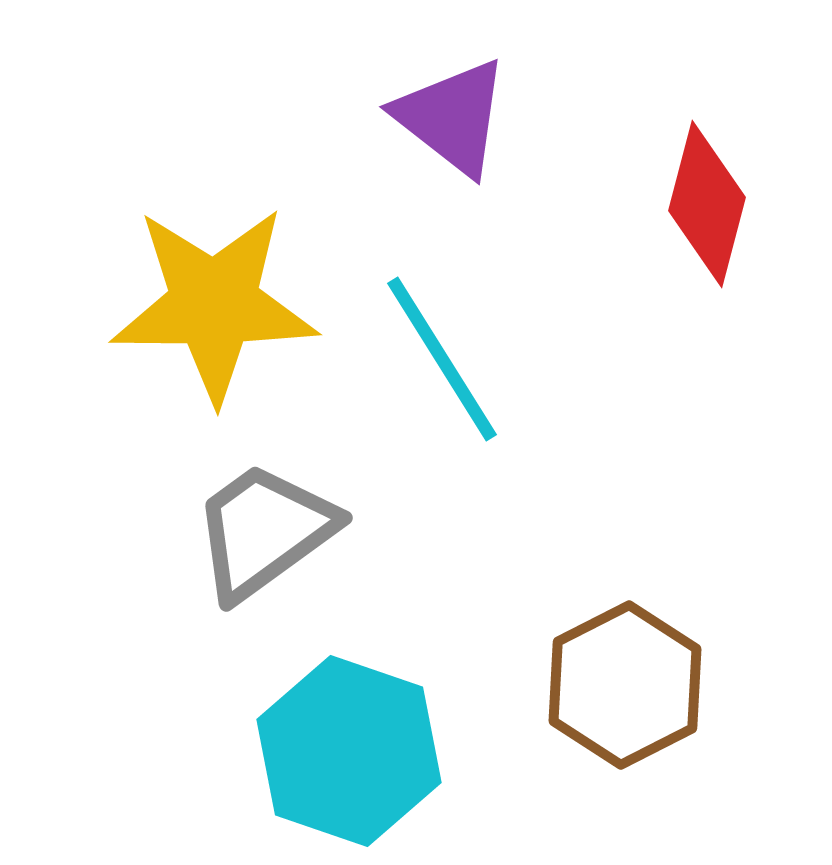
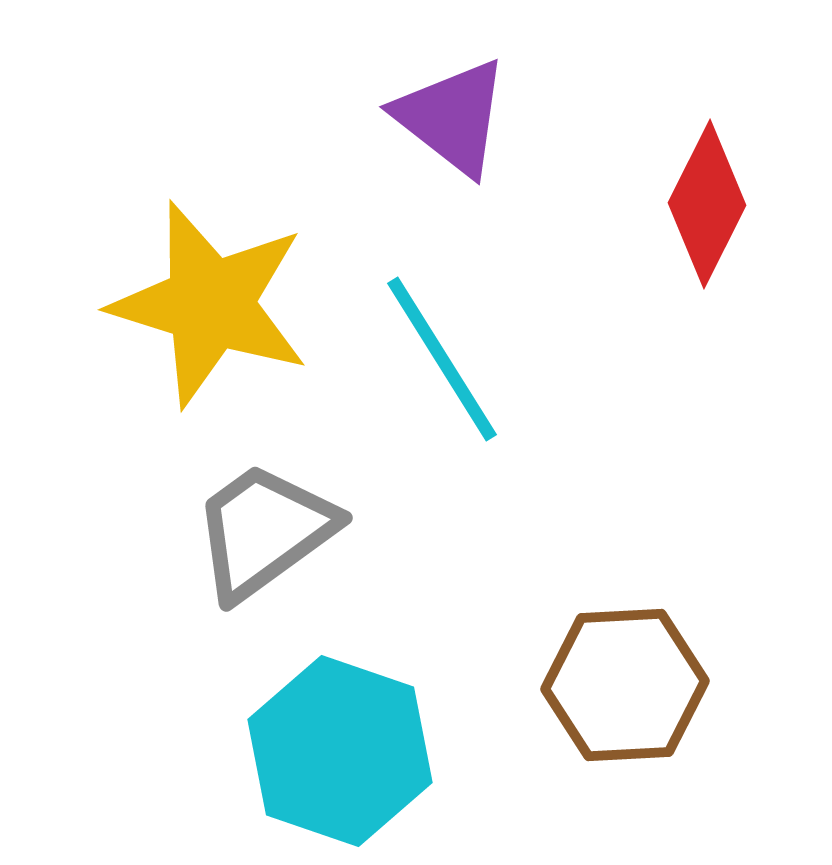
red diamond: rotated 12 degrees clockwise
yellow star: moved 4 px left; rotated 17 degrees clockwise
brown hexagon: rotated 24 degrees clockwise
cyan hexagon: moved 9 px left
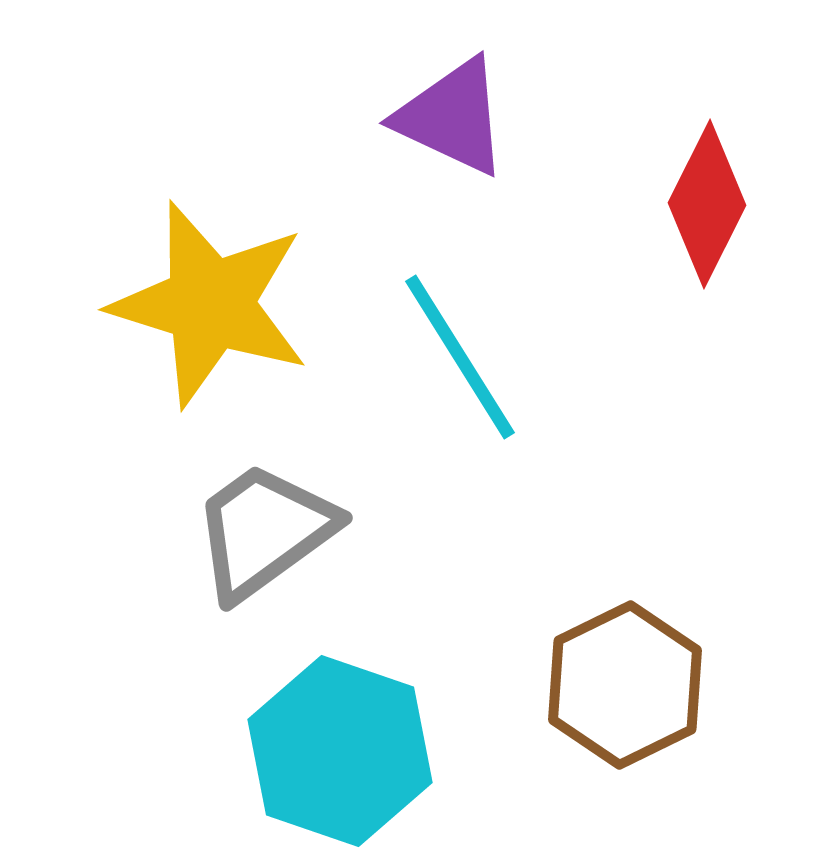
purple triangle: rotated 13 degrees counterclockwise
cyan line: moved 18 px right, 2 px up
brown hexagon: rotated 23 degrees counterclockwise
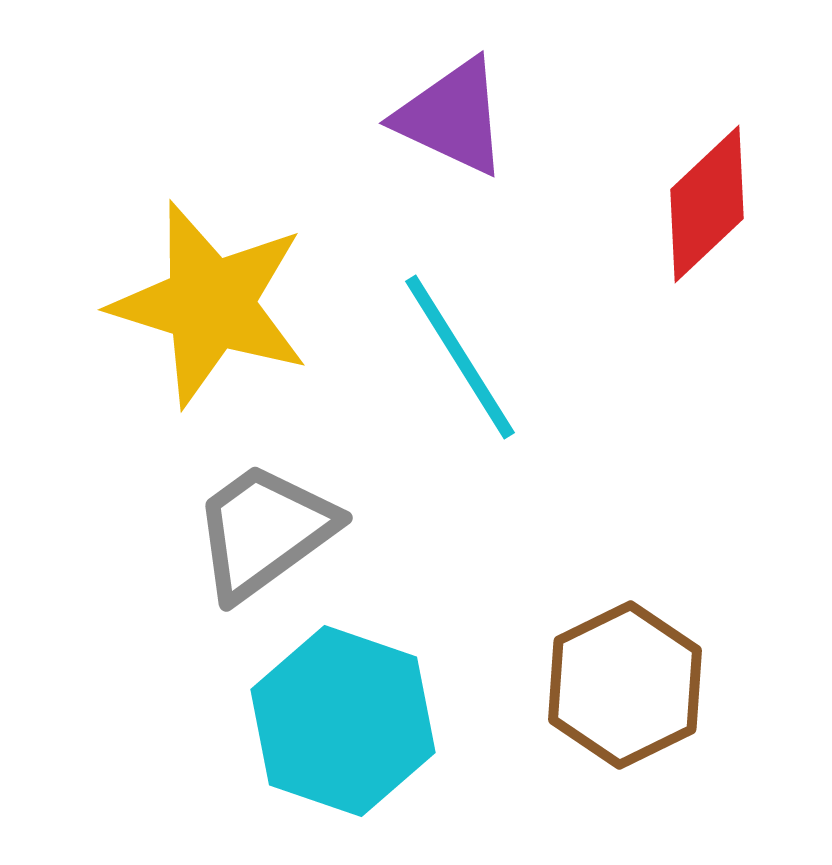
red diamond: rotated 20 degrees clockwise
cyan hexagon: moved 3 px right, 30 px up
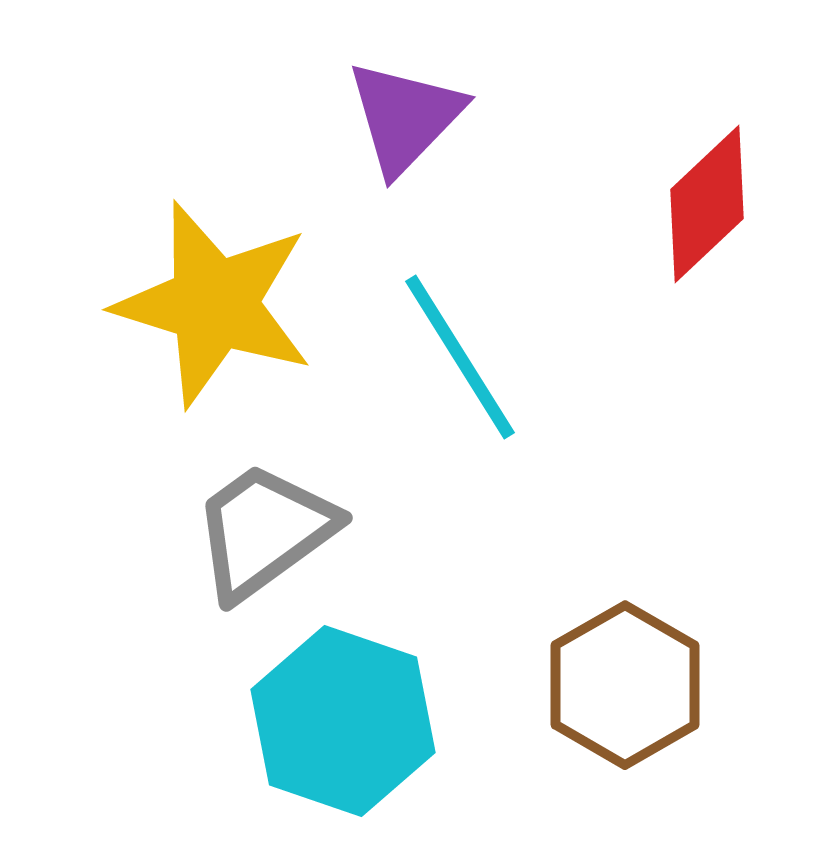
purple triangle: moved 47 px left; rotated 49 degrees clockwise
yellow star: moved 4 px right
brown hexagon: rotated 4 degrees counterclockwise
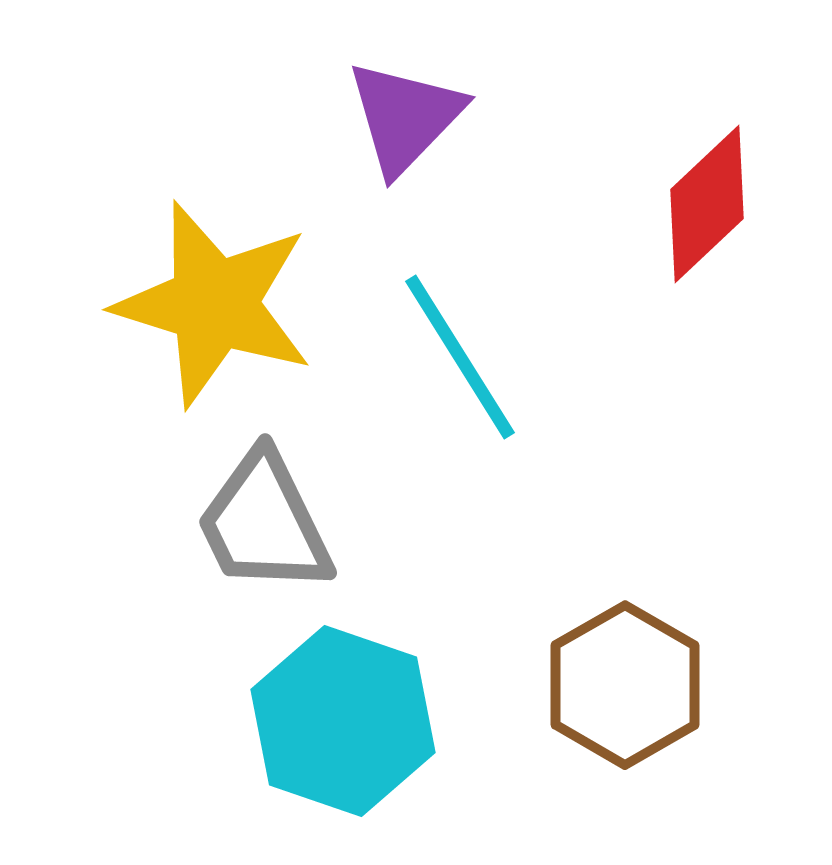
gray trapezoid: moved 8 px up; rotated 80 degrees counterclockwise
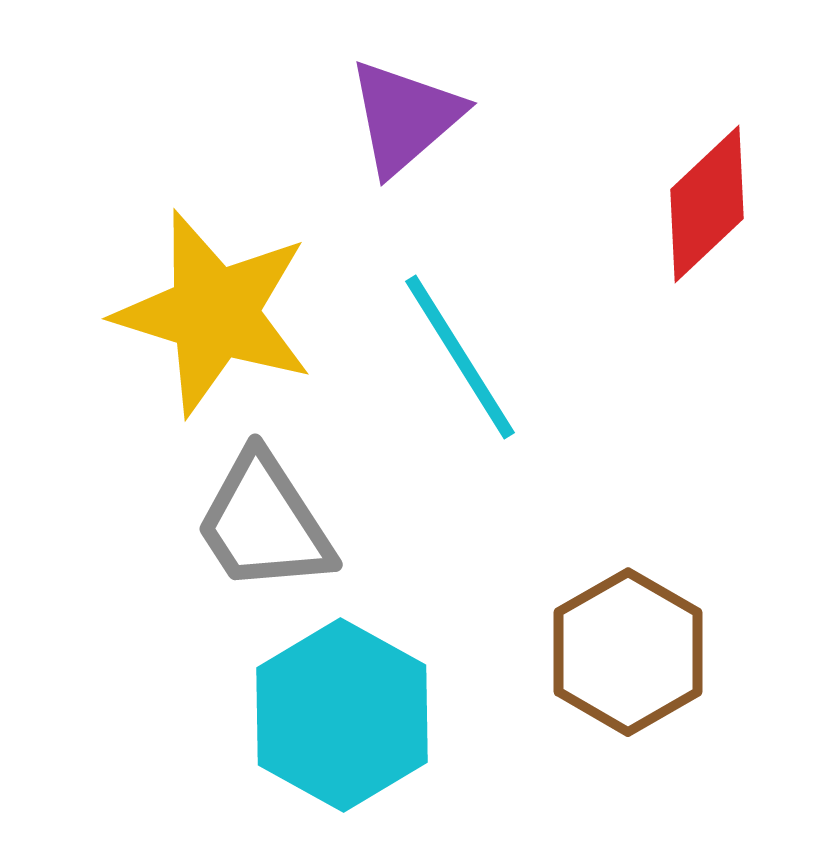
purple triangle: rotated 5 degrees clockwise
yellow star: moved 9 px down
gray trapezoid: rotated 7 degrees counterclockwise
brown hexagon: moved 3 px right, 33 px up
cyan hexagon: moved 1 px left, 6 px up; rotated 10 degrees clockwise
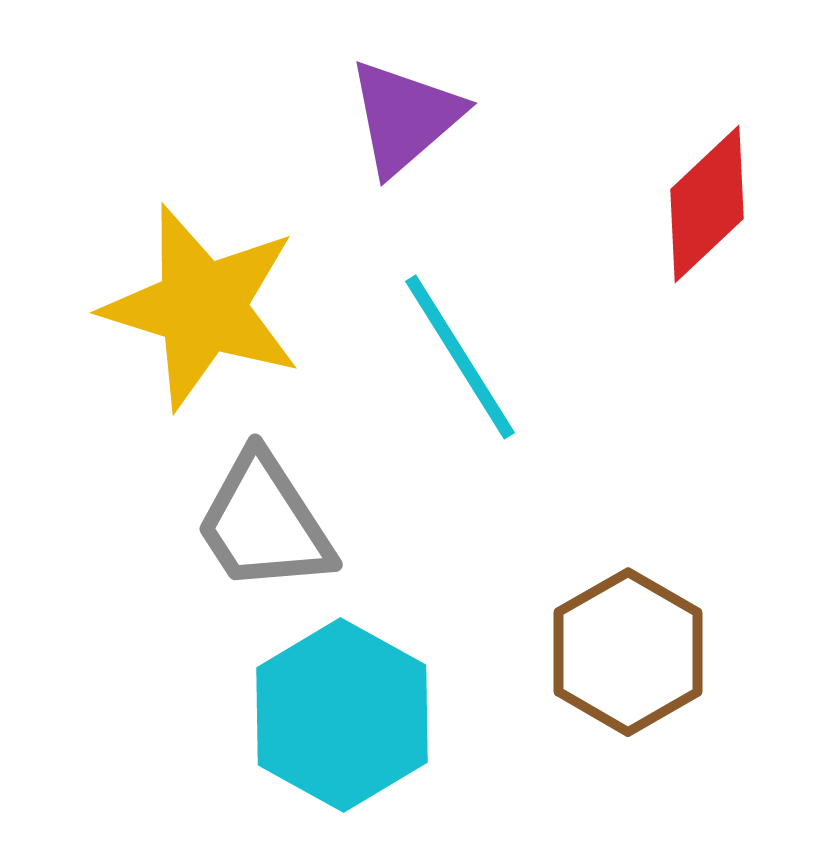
yellow star: moved 12 px left, 6 px up
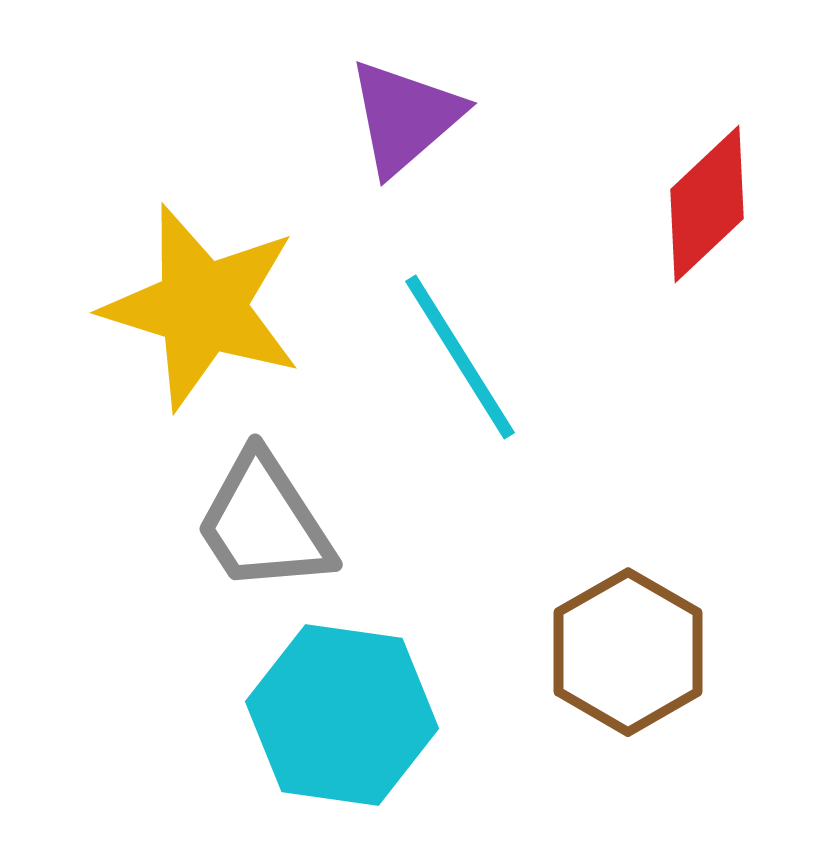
cyan hexagon: rotated 21 degrees counterclockwise
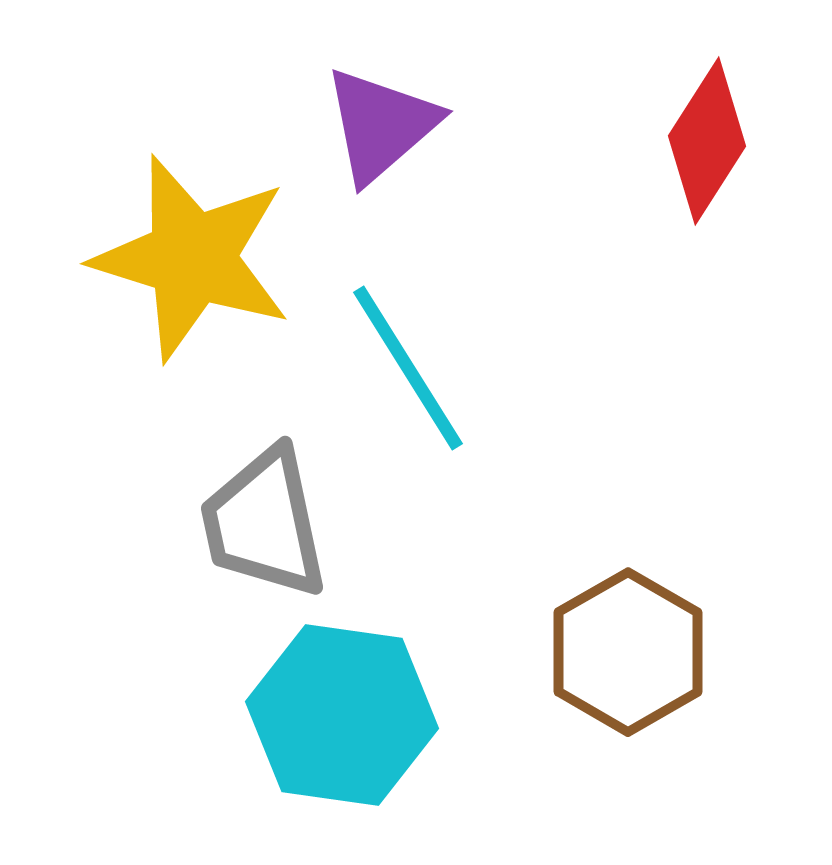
purple triangle: moved 24 px left, 8 px down
red diamond: moved 63 px up; rotated 14 degrees counterclockwise
yellow star: moved 10 px left, 49 px up
cyan line: moved 52 px left, 11 px down
gray trapezoid: rotated 21 degrees clockwise
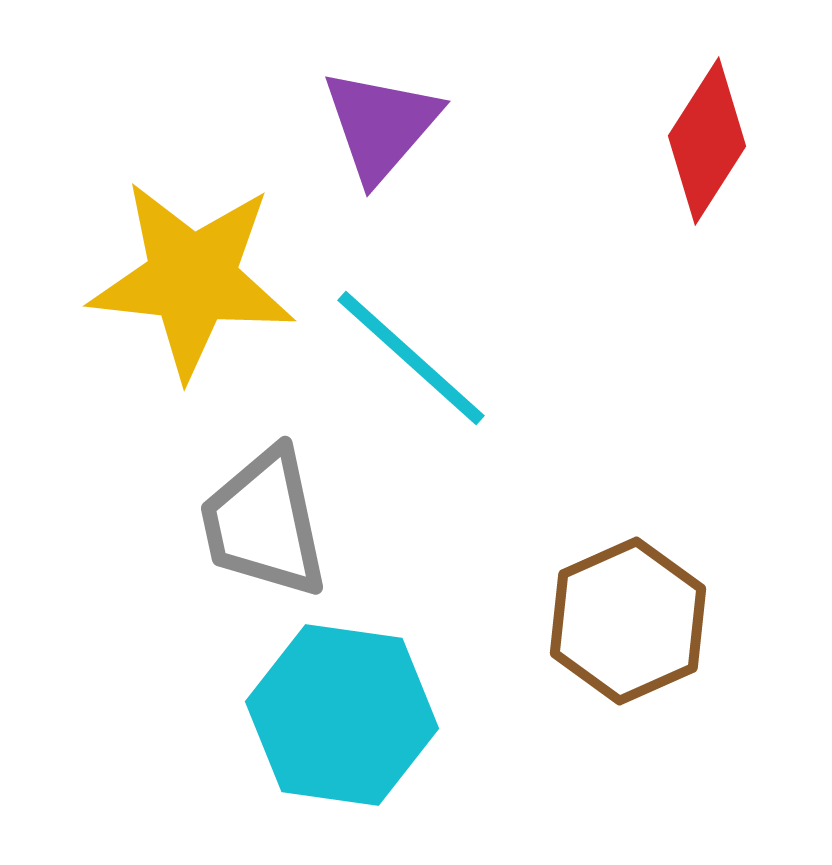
purple triangle: rotated 8 degrees counterclockwise
yellow star: moved 21 px down; rotated 11 degrees counterclockwise
cyan line: moved 3 px right, 10 px up; rotated 16 degrees counterclockwise
brown hexagon: moved 31 px up; rotated 6 degrees clockwise
